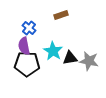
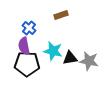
cyan star: rotated 18 degrees counterclockwise
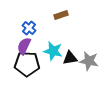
purple semicircle: rotated 36 degrees clockwise
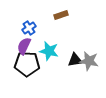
blue cross: rotated 16 degrees clockwise
cyan star: moved 4 px left
black triangle: moved 5 px right, 2 px down
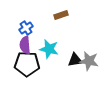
blue cross: moved 3 px left
purple semicircle: moved 1 px right, 1 px up; rotated 30 degrees counterclockwise
cyan star: moved 2 px up
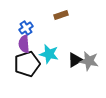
purple semicircle: moved 1 px left, 1 px up
cyan star: moved 5 px down
black triangle: rotated 21 degrees counterclockwise
black pentagon: rotated 20 degrees counterclockwise
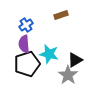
blue cross: moved 3 px up
gray star: moved 21 px left, 14 px down; rotated 24 degrees clockwise
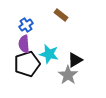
brown rectangle: rotated 56 degrees clockwise
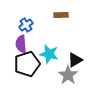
brown rectangle: rotated 40 degrees counterclockwise
purple semicircle: moved 3 px left
